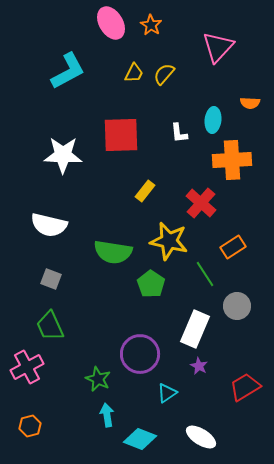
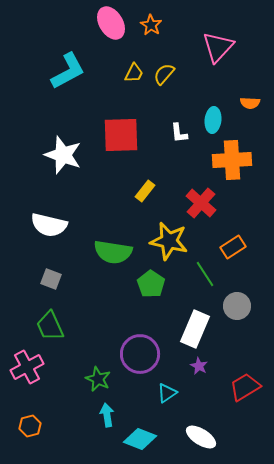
white star: rotated 18 degrees clockwise
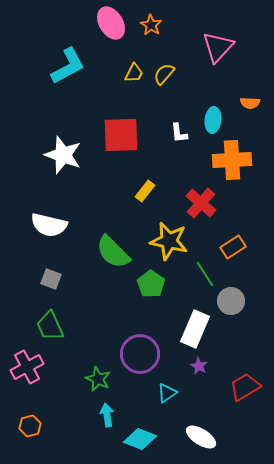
cyan L-shape: moved 5 px up
green semicircle: rotated 36 degrees clockwise
gray circle: moved 6 px left, 5 px up
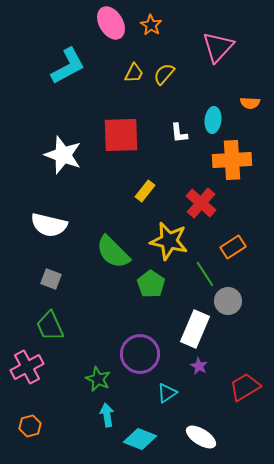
gray circle: moved 3 px left
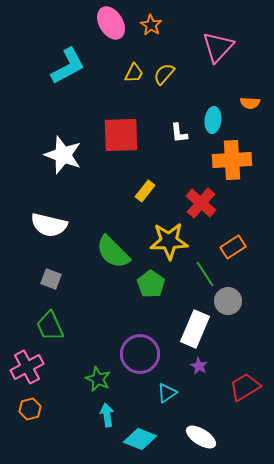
yellow star: rotated 15 degrees counterclockwise
orange hexagon: moved 17 px up
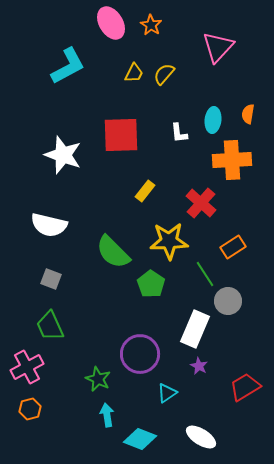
orange semicircle: moved 2 px left, 11 px down; rotated 96 degrees clockwise
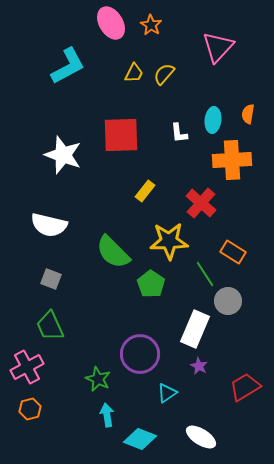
orange rectangle: moved 5 px down; rotated 65 degrees clockwise
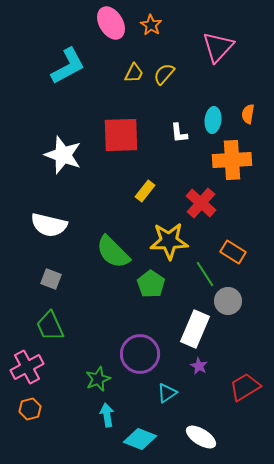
green star: rotated 25 degrees clockwise
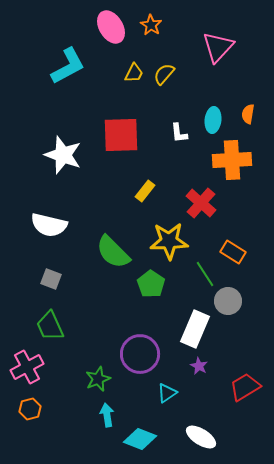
pink ellipse: moved 4 px down
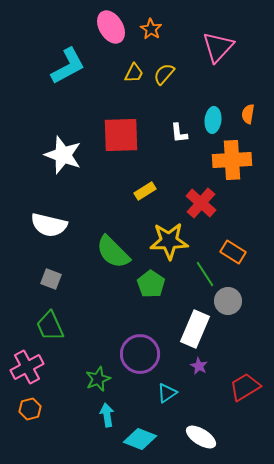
orange star: moved 4 px down
yellow rectangle: rotated 20 degrees clockwise
